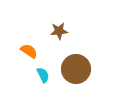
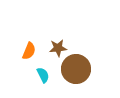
brown star: moved 1 px left, 17 px down
orange semicircle: rotated 78 degrees clockwise
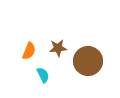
brown circle: moved 12 px right, 8 px up
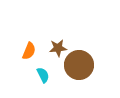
brown circle: moved 9 px left, 4 px down
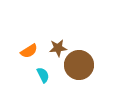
orange semicircle: rotated 36 degrees clockwise
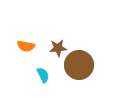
orange semicircle: moved 3 px left, 5 px up; rotated 42 degrees clockwise
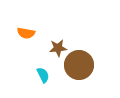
orange semicircle: moved 13 px up
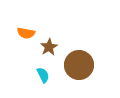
brown star: moved 9 px left, 1 px up; rotated 24 degrees counterclockwise
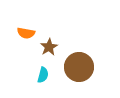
brown circle: moved 2 px down
cyan semicircle: rotated 42 degrees clockwise
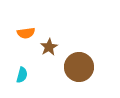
orange semicircle: rotated 18 degrees counterclockwise
cyan semicircle: moved 21 px left
